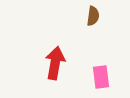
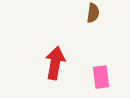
brown semicircle: moved 3 px up
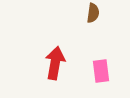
pink rectangle: moved 6 px up
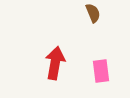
brown semicircle: rotated 30 degrees counterclockwise
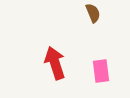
red arrow: rotated 28 degrees counterclockwise
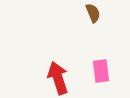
red arrow: moved 3 px right, 15 px down
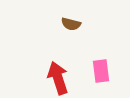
brown semicircle: moved 22 px left, 11 px down; rotated 126 degrees clockwise
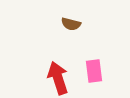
pink rectangle: moved 7 px left
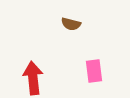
red arrow: moved 25 px left; rotated 12 degrees clockwise
